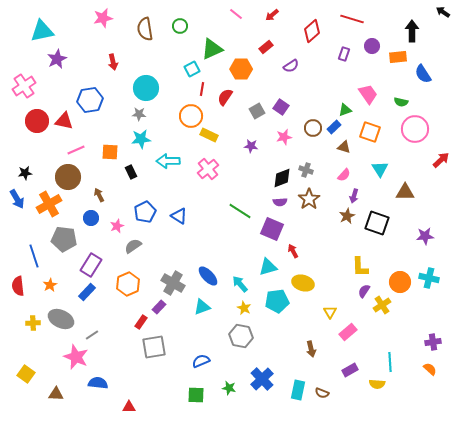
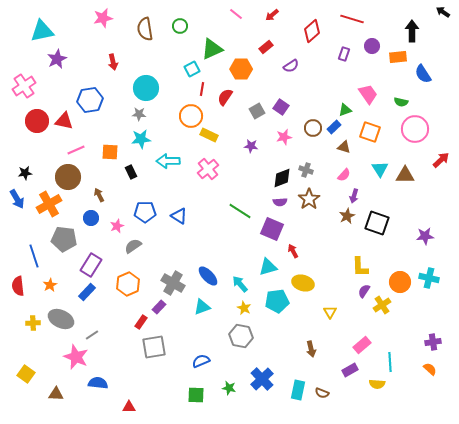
brown triangle at (405, 192): moved 17 px up
blue pentagon at (145, 212): rotated 25 degrees clockwise
pink rectangle at (348, 332): moved 14 px right, 13 px down
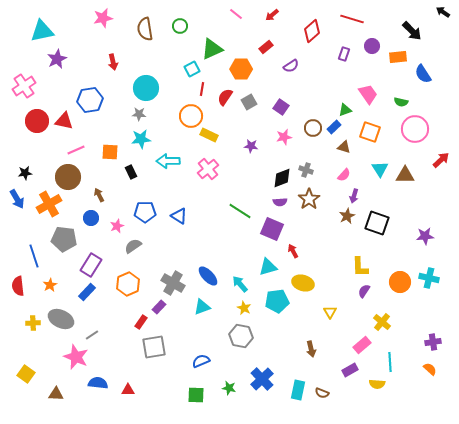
black arrow at (412, 31): rotated 135 degrees clockwise
gray square at (257, 111): moved 8 px left, 9 px up
yellow cross at (382, 305): moved 17 px down; rotated 18 degrees counterclockwise
red triangle at (129, 407): moved 1 px left, 17 px up
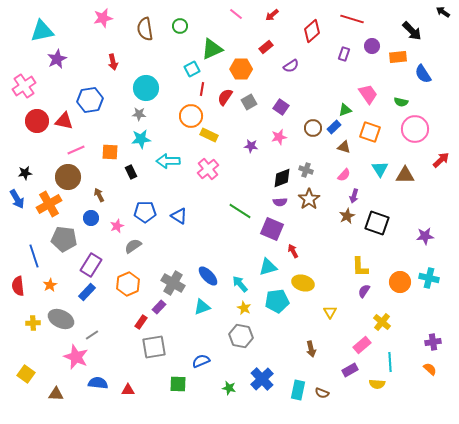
pink star at (284, 137): moved 5 px left
green square at (196, 395): moved 18 px left, 11 px up
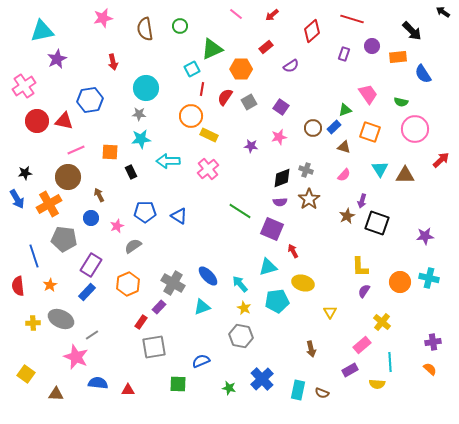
purple arrow at (354, 196): moved 8 px right, 5 px down
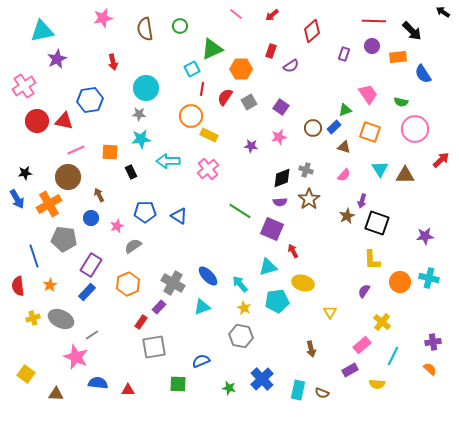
red line at (352, 19): moved 22 px right, 2 px down; rotated 15 degrees counterclockwise
red rectangle at (266, 47): moved 5 px right, 4 px down; rotated 32 degrees counterclockwise
yellow L-shape at (360, 267): moved 12 px right, 7 px up
yellow cross at (33, 323): moved 5 px up; rotated 16 degrees counterclockwise
cyan line at (390, 362): moved 3 px right, 6 px up; rotated 30 degrees clockwise
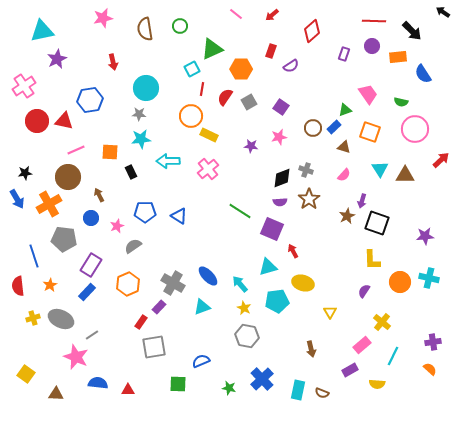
gray hexagon at (241, 336): moved 6 px right
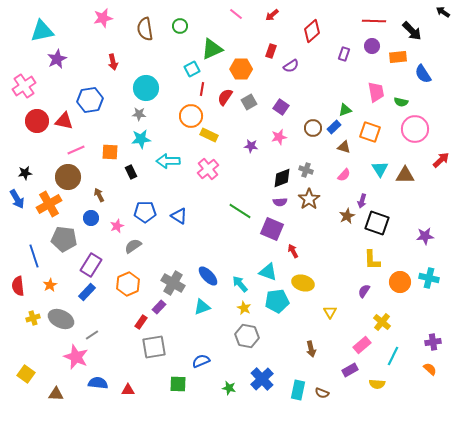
pink trapezoid at (368, 94): moved 8 px right, 2 px up; rotated 25 degrees clockwise
cyan triangle at (268, 267): moved 5 px down; rotated 36 degrees clockwise
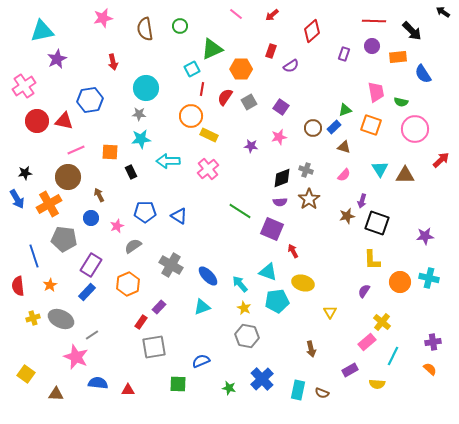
orange square at (370, 132): moved 1 px right, 7 px up
brown star at (347, 216): rotated 14 degrees clockwise
gray cross at (173, 283): moved 2 px left, 18 px up
pink rectangle at (362, 345): moved 5 px right, 3 px up
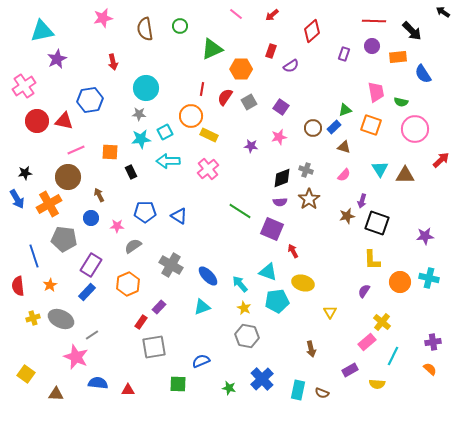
cyan square at (192, 69): moved 27 px left, 63 px down
pink star at (117, 226): rotated 24 degrees clockwise
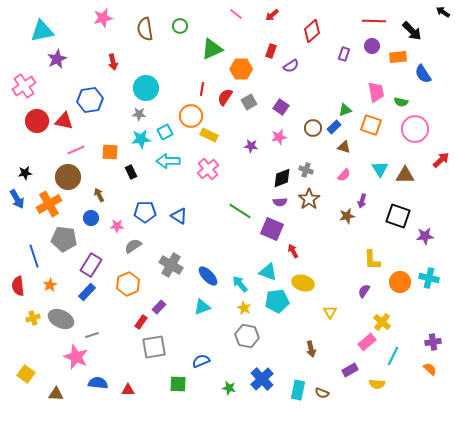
black square at (377, 223): moved 21 px right, 7 px up
gray line at (92, 335): rotated 16 degrees clockwise
